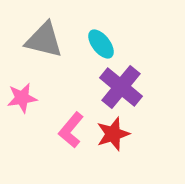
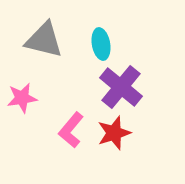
cyan ellipse: rotated 28 degrees clockwise
red star: moved 1 px right, 1 px up
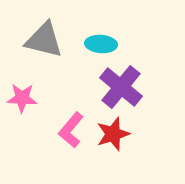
cyan ellipse: rotated 76 degrees counterclockwise
pink star: rotated 12 degrees clockwise
red star: moved 1 px left, 1 px down
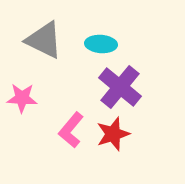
gray triangle: rotated 12 degrees clockwise
purple cross: moved 1 px left
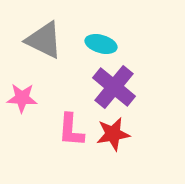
cyan ellipse: rotated 12 degrees clockwise
purple cross: moved 6 px left
pink L-shape: rotated 36 degrees counterclockwise
red star: rotated 8 degrees clockwise
